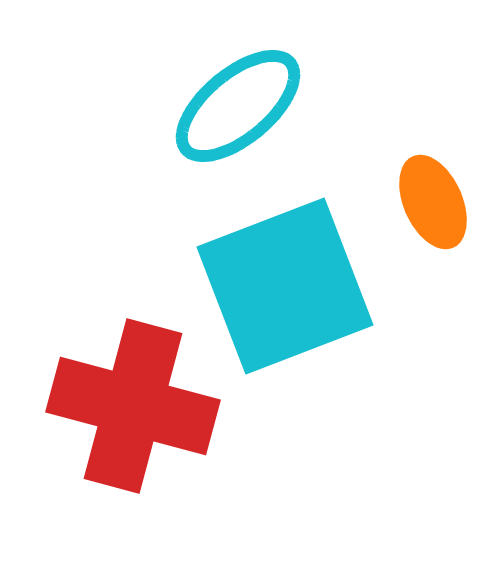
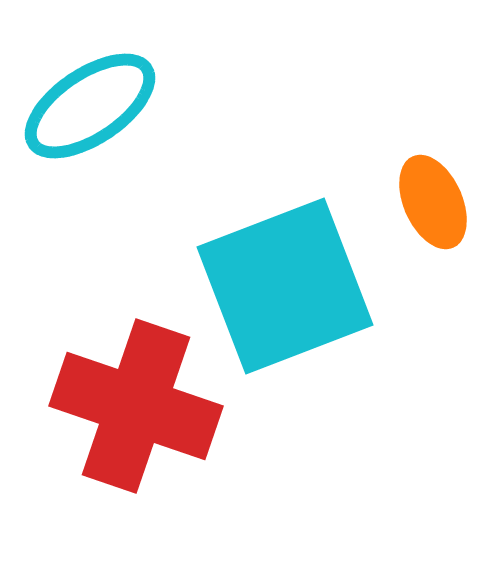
cyan ellipse: moved 148 px left; rotated 6 degrees clockwise
red cross: moved 3 px right; rotated 4 degrees clockwise
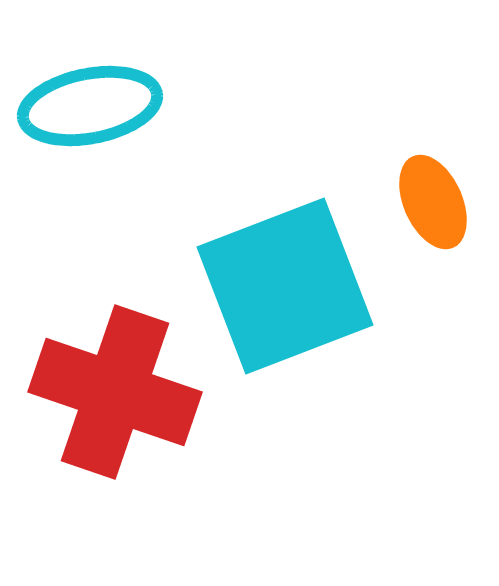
cyan ellipse: rotated 23 degrees clockwise
red cross: moved 21 px left, 14 px up
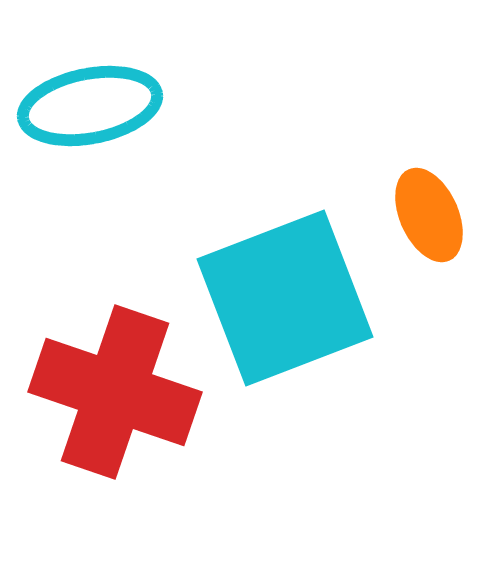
orange ellipse: moved 4 px left, 13 px down
cyan square: moved 12 px down
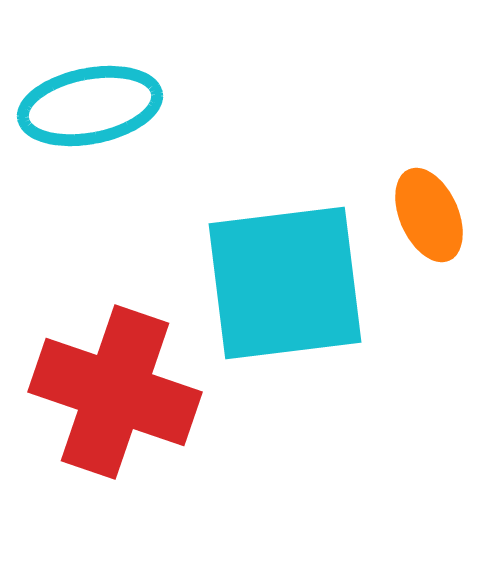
cyan square: moved 15 px up; rotated 14 degrees clockwise
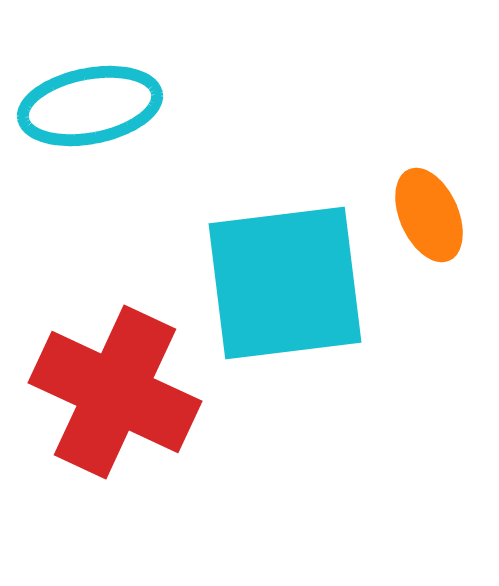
red cross: rotated 6 degrees clockwise
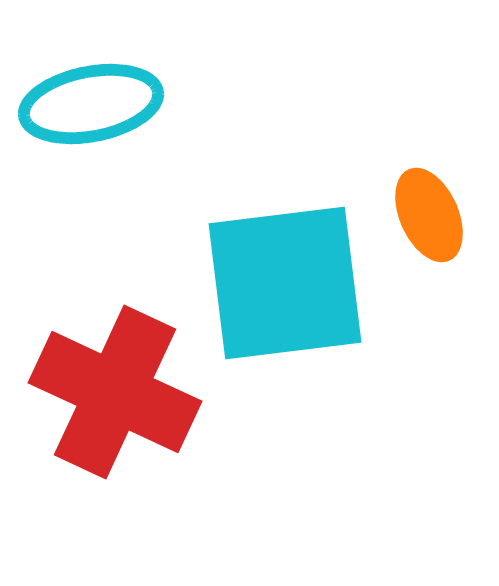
cyan ellipse: moved 1 px right, 2 px up
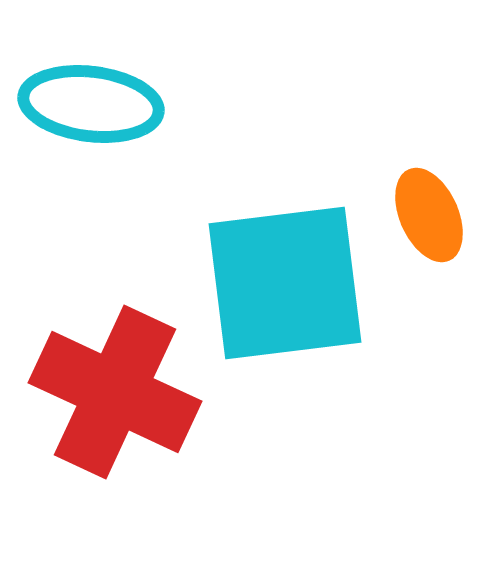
cyan ellipse: rotated 18 degrees clockwise
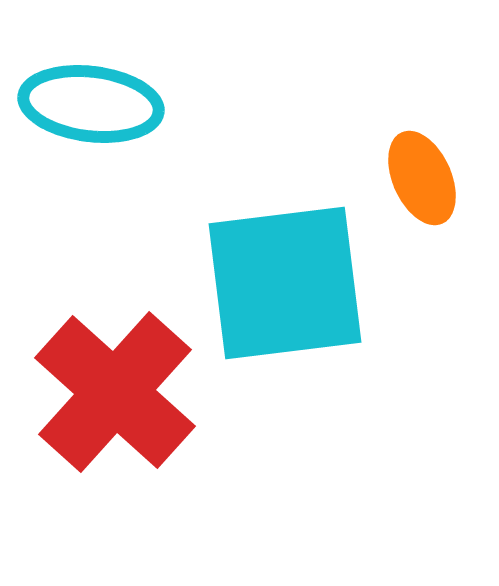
orange ellipse: moved 7 px left, 37 px up
red cross: rotated 17 degrees clockwise
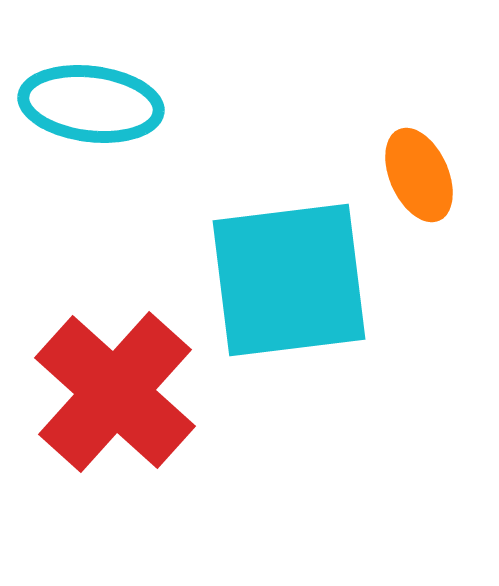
orange ellipse: moved 3 px left, 3 px up
cyan square: moved 4 px right, 3 px up
